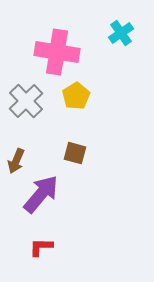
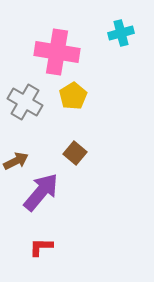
cyan cross: rotated 20 degrees clockwise
yellow pentagon: moved 3 px left
gray cross: moved 1 px left, 1 px down; rotated 16 degrees counterclockwise
brown square: rotated 25 degrees clockwise
brown arrow: rotated 140 degrees counterclockwise
purple arrow: moved 2 px up
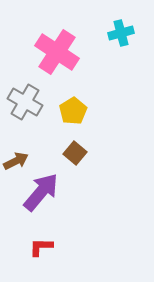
pink cross: rotated 24 degrees clockwise
yellow pentagon: moved 15 px down
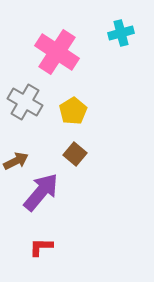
brown square: moved 1 px down
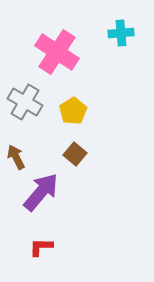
cyan cross: rotated 10 degrees clockwise
brown arrow: moved 4 px up; rotated 90 degrees counterclockwise
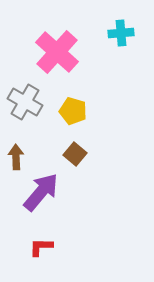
pink cross: rotated 9 degrees clockwise
yellow pentagon: rotated 24 degrees counterclockwise
brown arrow: rotated 25 degrees clockwise
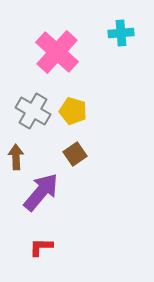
gray cross: moved 8 px right, 9 px down
brown square: rotated 15 degrees clockwise
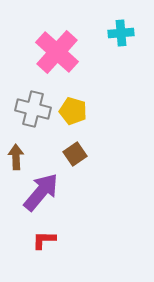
gray cross: moved 2 px up; rotated 16 degrees counterclockwise
red L-shape: moved 3 px right, 7 px up
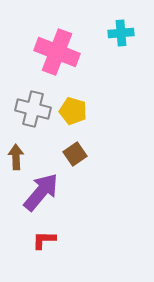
pink cross: rotated 21 degrees counterclockwise
